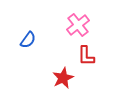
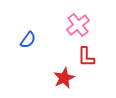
red L-shape: moved 1 px down
red star: moved 1 px right
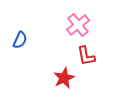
blue semicircle: moved 8 px left; rotated 12 degrees counterclockwise
red L-shape: moved 1 px up; rotated 10 degrees counterclockwise
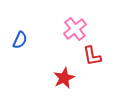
pink cross: moved 3 px left, 4 px down
red L-shape: moved 6 px right
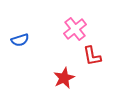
blue semicircle: rotated 48 degrees clockwise
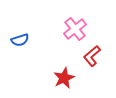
red L-shape: rotated 60 degrees clockwise
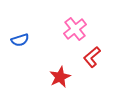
red L-shape: moved 1 px down
red star: moved 4 px left, 1 px up
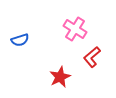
pink cross: rotated 20 degrees counterclockwise
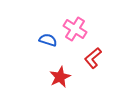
blue semicircle: moved 28 px right; rotated 144 degrees counterclockwise
red L-shape: moved 1 px right, 1 px down
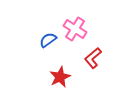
blue semicircle: rotated 54 degrees counterclockwise
